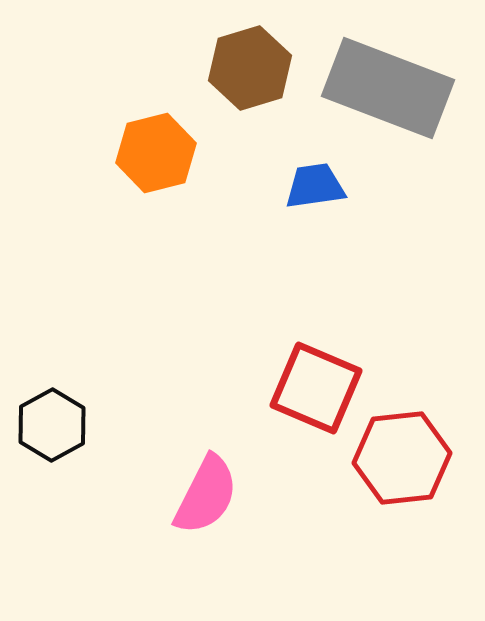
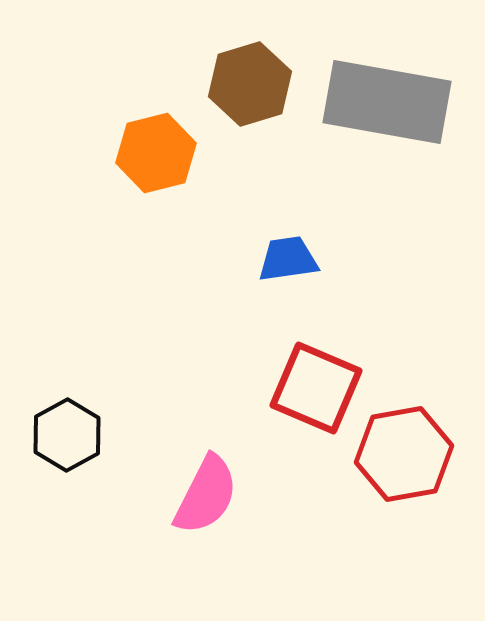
brown hexagon: moved 16 px down
gray rectangle: moved 1 px left, 14 px down; rotated 11 degrees counterclockwise
blue trapezoid: moved 27 px left, 73 px down
black hexagon: moved 15 px right, 10 px down
red hexagon: moved 2 px right, 4 px up; rotated 4 degrees counterclockwise
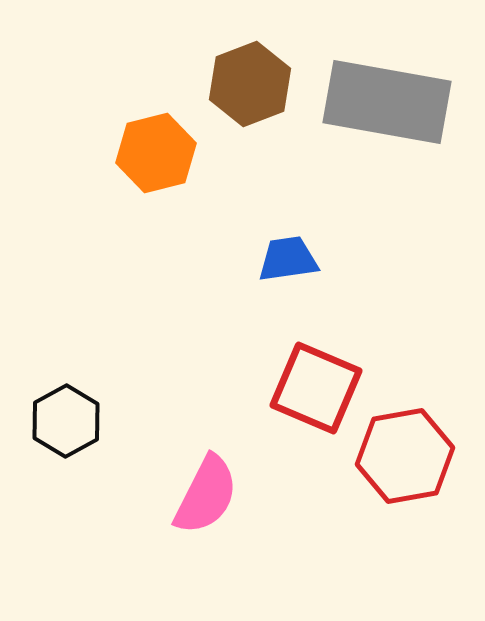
brown hexagon: rotated 4 degrees counterclockwise
black hexagon: moved 1 px left, 14 px up
red hexagon: moved 1 px right, 2 px down
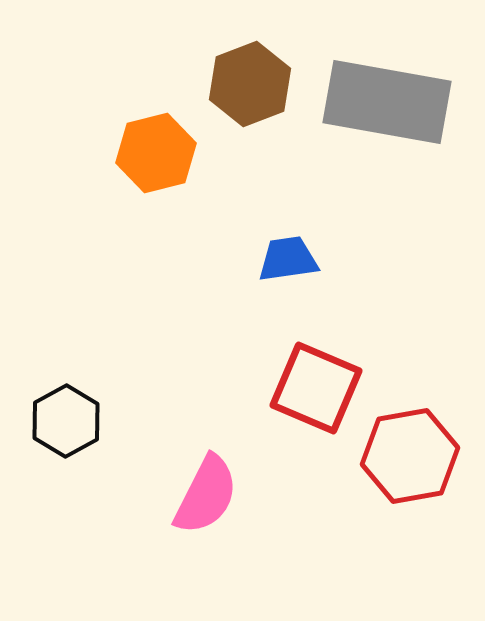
red hexagon: moved 5 px right
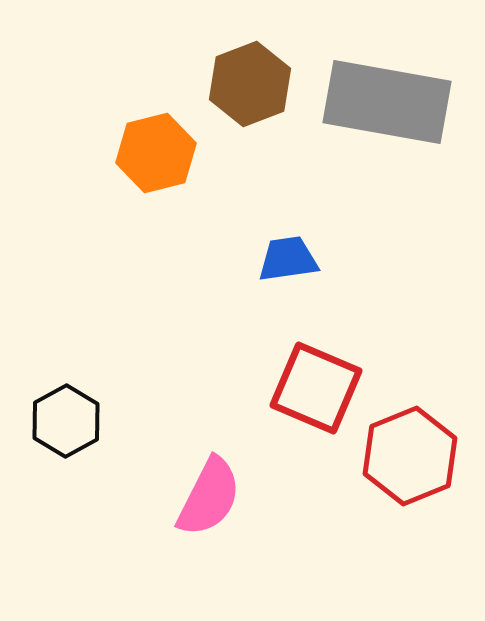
red hexagon: rotated 12 degrees counterclockwise
pink semicircle: moved 3 px right, 2 px down
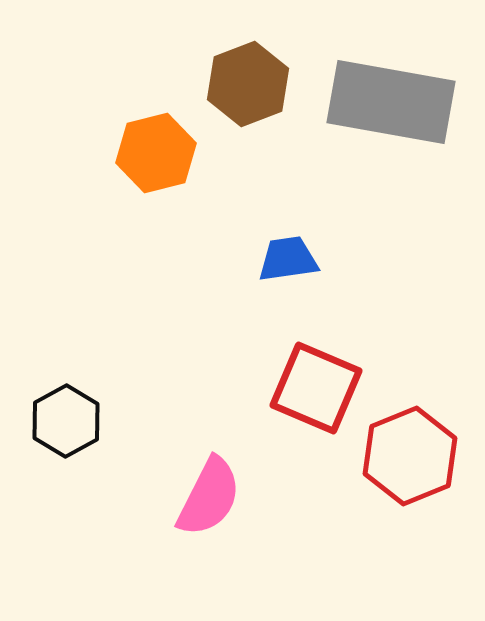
brown hexagon: moved 2 px left
gray rectangle: moved 4 px right
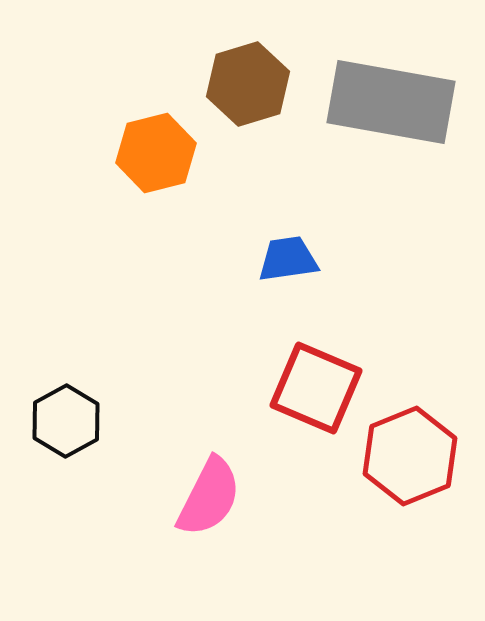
brown hexagon: rotated 4 degrees clockwise
